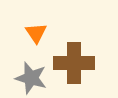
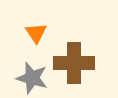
gray star: moved 1 px right
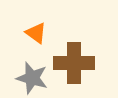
orange triangle: rotated 20 degrees counterclockwise
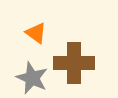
gray star: rotated 8 degrees clockwise
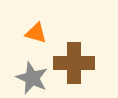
orange triangle: rotated 20 degrees counterclockwise
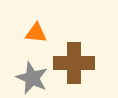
orange triangle: rotated 10 degrees counterclockwise
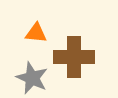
brown cross: moved 6 px up
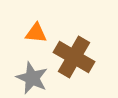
brown cross: rotated 30 degrees clockwise
